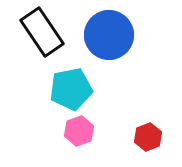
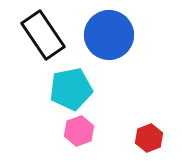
black rectangle: moved 1 px right, 3 px down
red hexagon: moved 1 px right, 1 px down
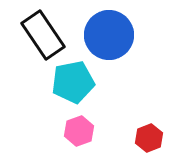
cyan pentagon: moved 2 px right, 7 px up
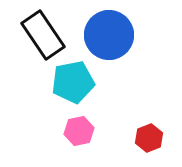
pink hexagon: rotated 8 degrees clockwise
